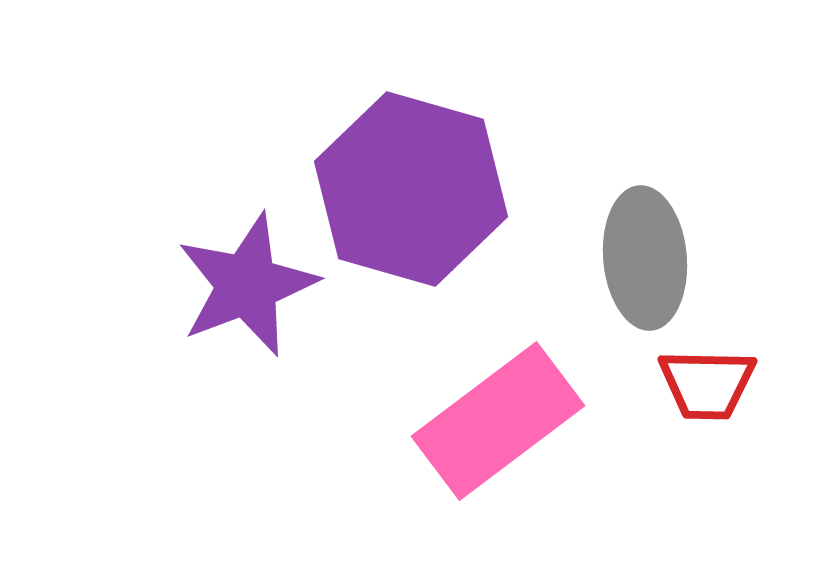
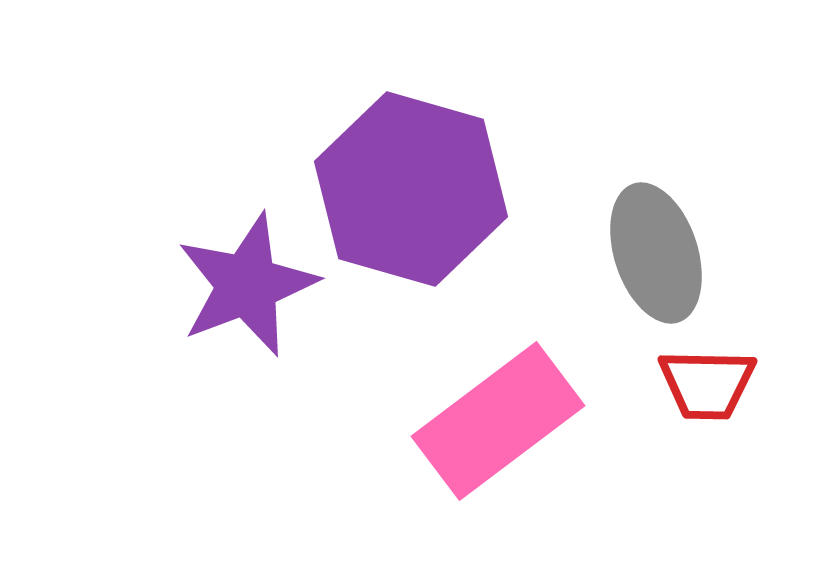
gray ellipse: moved 11 px right, 5 px up; rotated 13 degrees counterclockwise
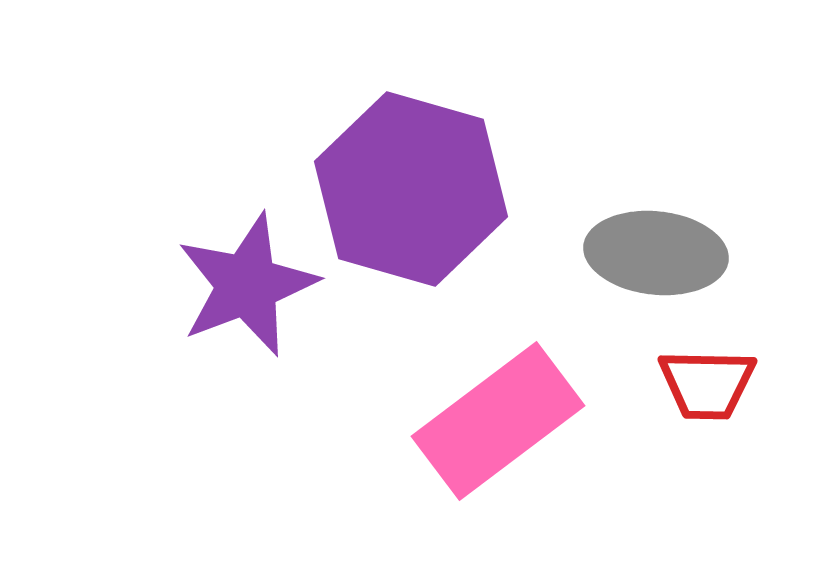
gray ellipse: rotated 66 degrees counterclockwise
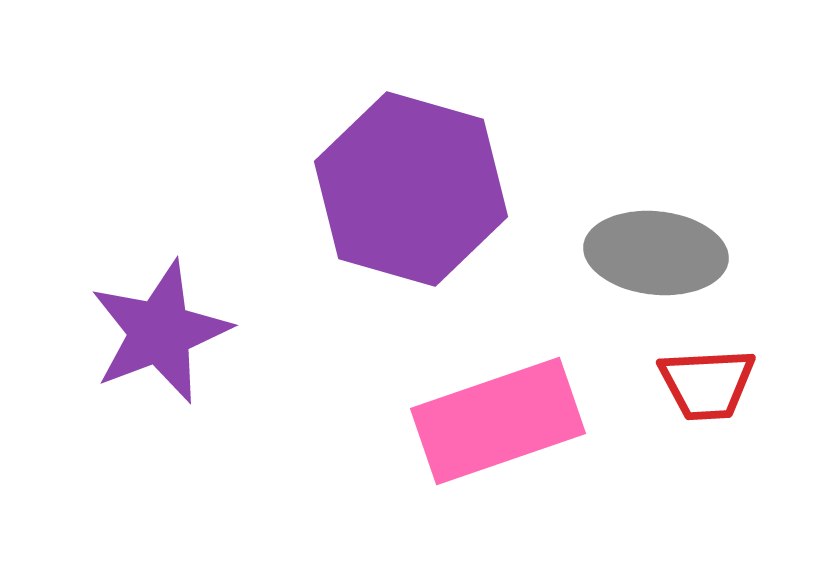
purple star: moved 87 px left, 47 px down
red trapezoid: rotated 4 degrees counterclockwise
pink rectangle: rotated 18 degrees clockwise
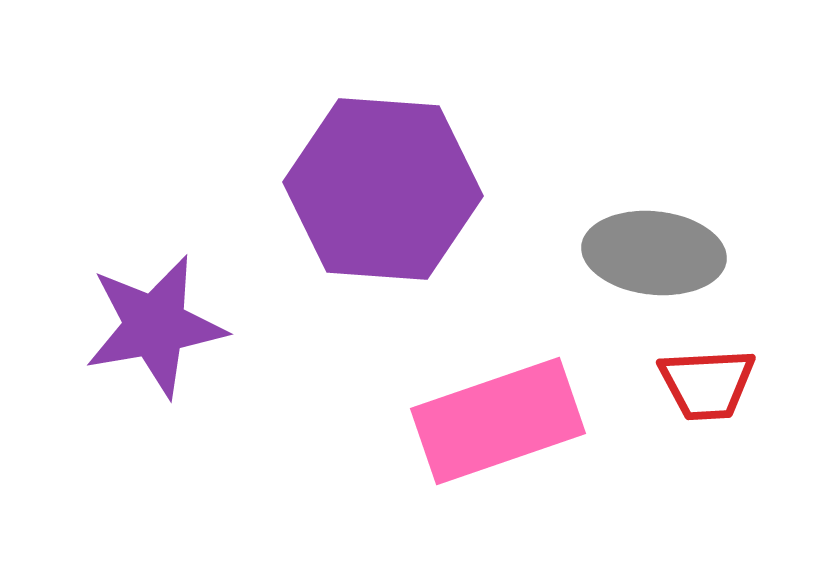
purple hexagon: moved 28 px left; rotated 12 degrees counterclockwise
gray ellipse: moved 2 px left
purple star: moved 5 px left, 6 px up; rotated 11 degrees clockwise
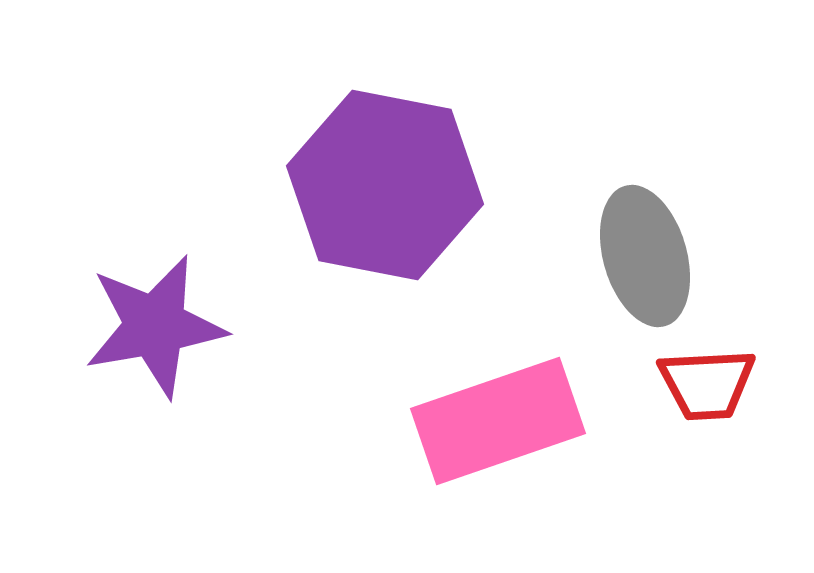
purple hexagon: moved 2 px right, 4 px up; rotated 7 degrees clockwise
gray ellipse: moved 9 px left, 3 px down; rotated 68 degrees clockwise
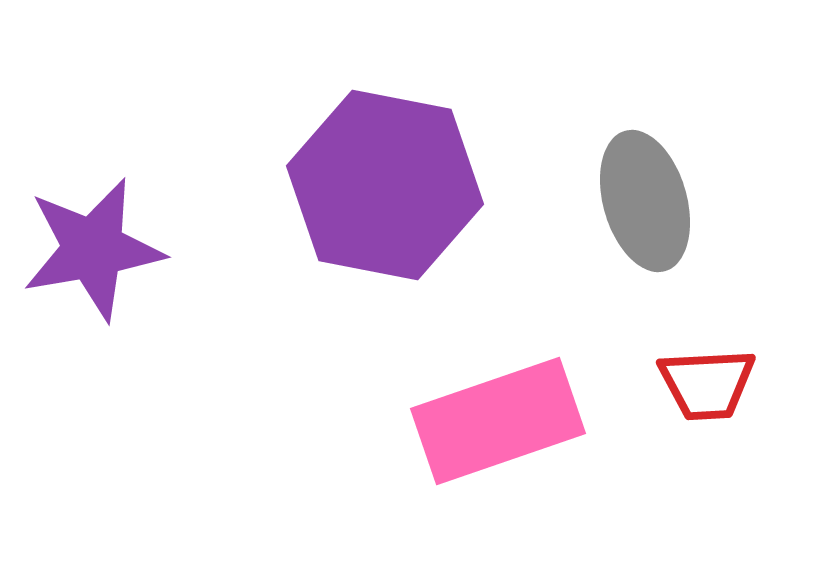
gray ellipse: moved 55 px up
purple star: moved 62 px left, 77 px up
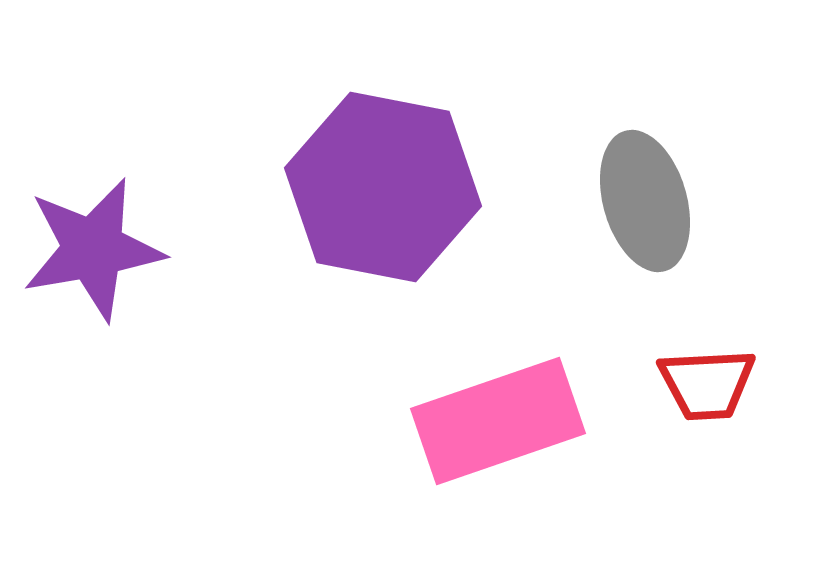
purple hexagon: moved 2 px left, 2 px down
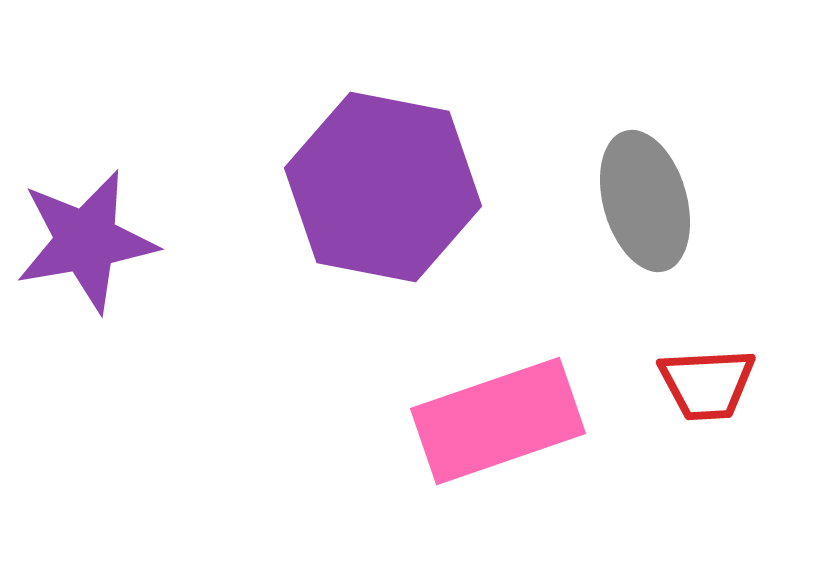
purple star: moved 7 px left, 8 px up
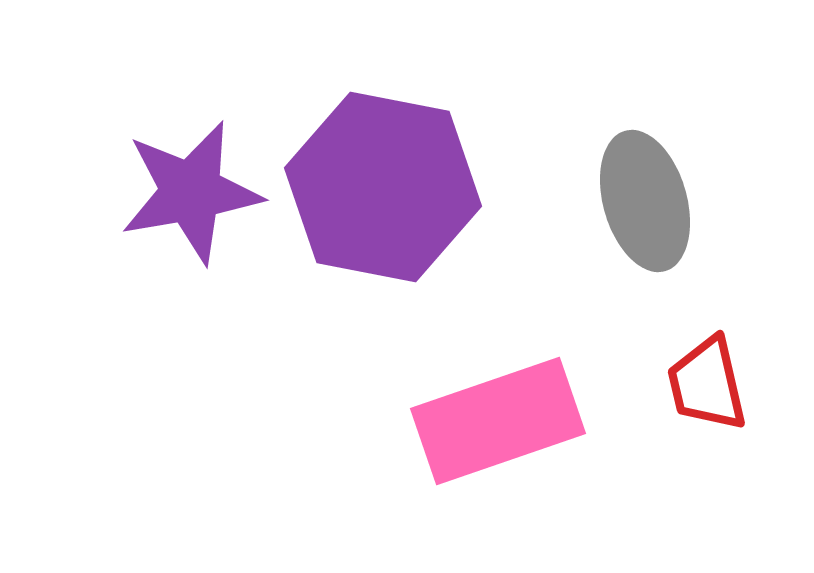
purple star: moved 105 px right, 49 px up
red trapezoid: rotated 80 degrees clockwise
